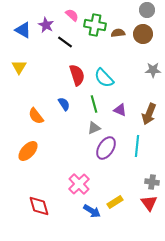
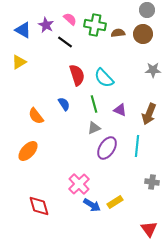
pink semicircle: moved 2 px left, 4 px down
yellow triangle: moved 5 px up; rotated 28 degrees clockwise
purple ellipse: moved 1 px right
red triangle: moved 26 px down
blue arrow: moved 6 px up
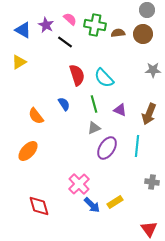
blue arrow: rotated 12 degrees clockwise
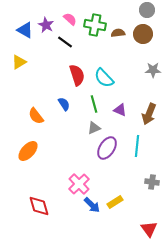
blue triangle: moved 2 px right
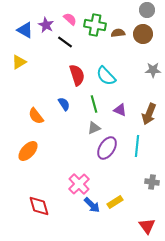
cyan semicircle: moved 2 px right, 2 px up
red triangle: moved 2 px left, 3 px up
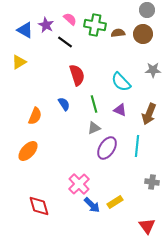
cyan semicircle: moved 15 px right, 6 px down
orange semicircle: moved 1 px left; rotated 120 degrees counterclockwise
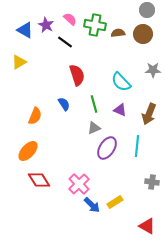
red diamond: moved 26 px up; rotated 15 degrees counterclockwise
red triangle: rotated 24 degrees counterclockwise
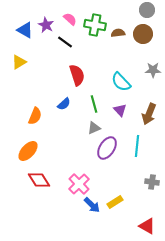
blue semicircle: rotated 80 degrees clockwise
purple triangle: rotated 24 degrees clockwise
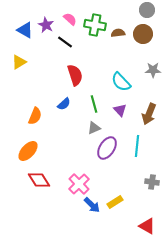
red semicircle: moved 2 px left
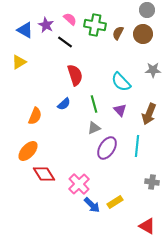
brown semicircle: rotated 56 degrees counterclockwise
red diamond: moved 5 px right, 6 px up
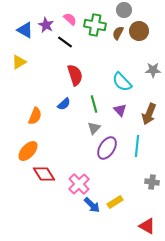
gray circle: moved 23 px left
brown circle: moved 4 px left, 3 px up
cyan semicircle: moved 1 px right
gray triangle: rotated 24 degrees counterclockwise
